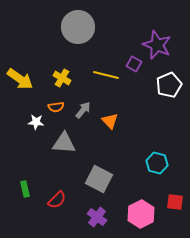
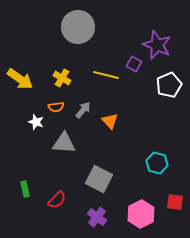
white star: rotated 14 degrees clockwise
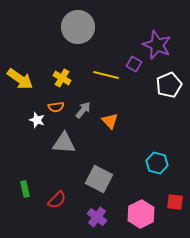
white star: moved 1 px right, 2 px up
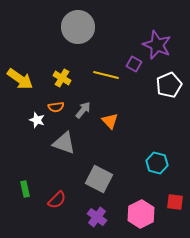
gray triangle: rotated 15 degrees clockwise
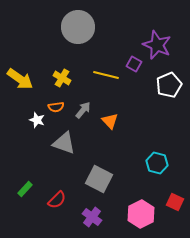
green rectangle: rotated 56 degrees clockwise
red square: rotated 18 degrees clockwise
purple cross: moved 5 px left
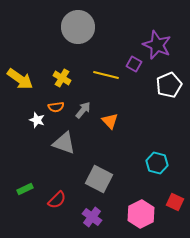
green rectangle: rotated 21 degrees clockwise
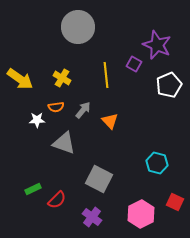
yellow line: rotated 70 degrees clockwise
white star: rotated 21 degrees counterclockwise
green rectangle: moved 8 px right
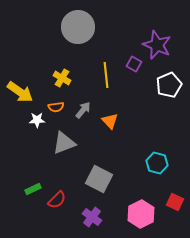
yellow arrow: moved 13 px down
gray triangle: rotated 40 degrees counterclockwise
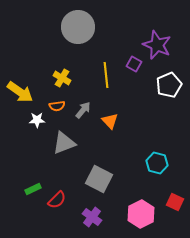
orange semicircle: moved 1 px right, 1 px up
